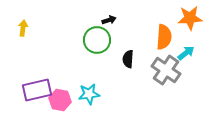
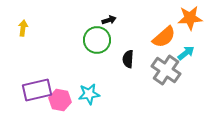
orange semicircle: rotated 45 degrees clockwise
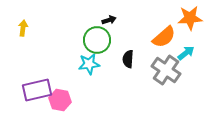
cyan star: moved 30 px up
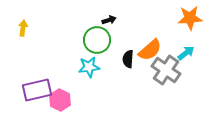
orange semicircle: moved 14 px left, 13 px down
cyan star: moved 3 px down
pink hexagon: rotated 15 degrees clockwise
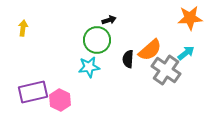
purple rectangle: moved 4 px left, 2 px down
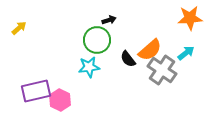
yellow arrow: moved 4 px left; rotated 42 degrees clockwise
black semicircle: rotated 42 degrees counterclockwise
gray cross: moved 4 px left
purple rectangle: moved 3 px right, 1 px up
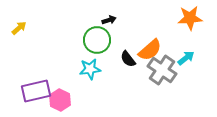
cyan arrow: moved 5 px down
cyan star: moved 1 px right, 2 px down
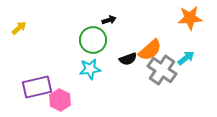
green circle: moved 4 px left
black semicircle: rotated 72 degrees counterclockwise
purple rectangle: moved 1 px right, 4 px up
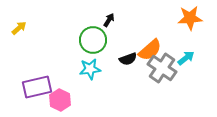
black arrow: rotated 40 degrees counterclockwise
gray cross: moved 2 px up
